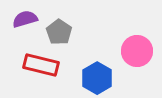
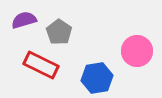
purple semicircle: moved 1 px left, 1 px down
red rectangle: rotated 12 degrees clockwise
blue hexagon: rotated 20 degrees clockwise
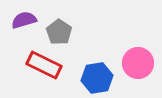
pink circle: moved 1 px right, 12 px down
red rectangle: moved 3 px right
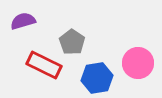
purple semicircle: moved 1 px left, 1 px down
gray pentagon: moved 13 px right, 10 px down
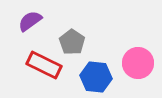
purple semicircle: moved 7 px right; rotated 20 degrees counterclockwise
blue hexagon: moved 1 px left, 1 px up; rotated 16 degrees clockwise
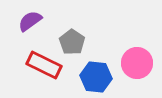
pink circle: moved 1 px left
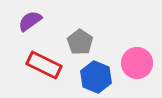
gray pentagon: moved 8 px right
blue hexagon: rotated 16 degrees clockwise
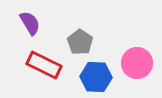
purple semicircle: moved 2 px down; rotated 95 degrees clockwise
blue hexagon: rotated 20 degrees counterclockwise
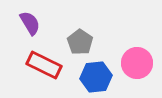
blue hexagon: rotated 8 degrees counterclockwise
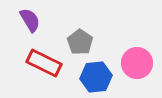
purple semicircle: moved 3 px up
red rectangle: moved 2 px up
